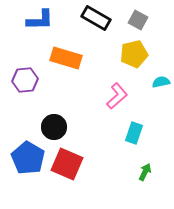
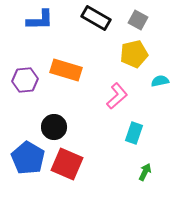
orange rectangle: moved 12 px down
cyan semicircle: moved 1 px left, 1 px up
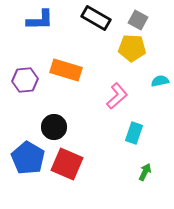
yellow pentagon: moved 2 px left, 6 px up; rotated 16 degrees clockwise
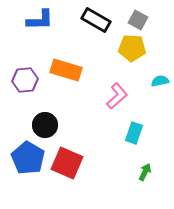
black rectangle: moved 2 px down
black circle: moved 9 px left, 2 px up
red square: moved 1 px up
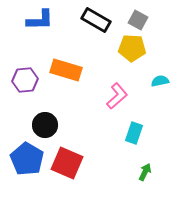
blue pentagon: moved 1 px left, 1 px down
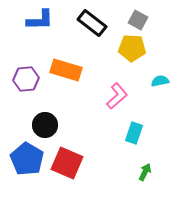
black rectangle: moved 4 px left, 3 px down; rotated 8 degrees clockwise
purple hexagon: moved 1 px right, 1 px up
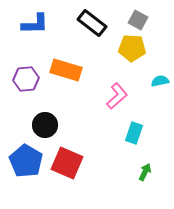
blue L-shape: moved 5 px left, 4 px down
blue pentagon: moved 1 px left, 2 px down
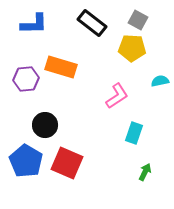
blue L-shape: moved 1 px left
orange rectangle: moved 5 px left, 3 px up
pink L-shape: rotated 8 degrees clockwise
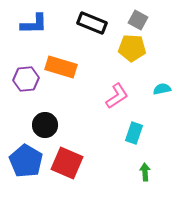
black rectangle: rotated 16 degrees counterclockwise
cyan semicircle: moved 2 px right, 8 px down
green arrow: rotated 30 degrees counterclockwise
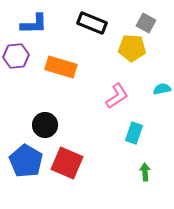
gray square: moved 8 px right, 3 px down
purple hexagon: moved 10 px left, 23 px up
